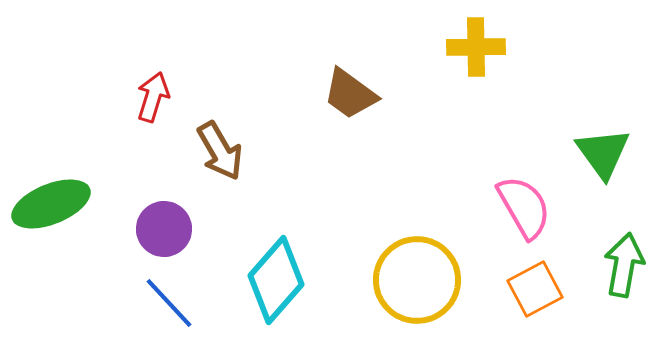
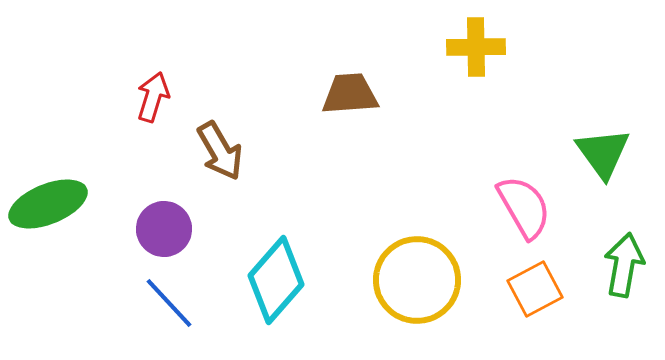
brown trapezoid: rotated 140 degrees clockwise
green ellipse: moved 3 px left
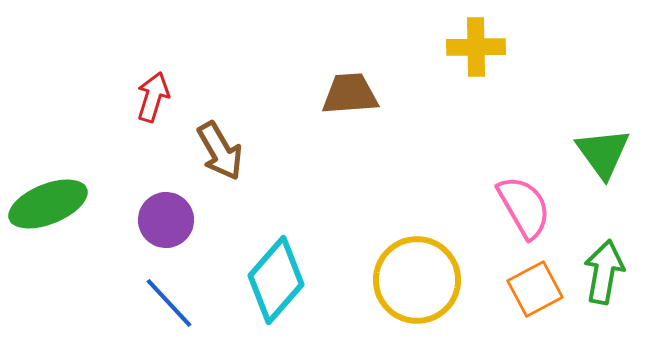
purple circle: moved 2 px right, 9 px up
green arrow: moved 20 px left, 7 px down
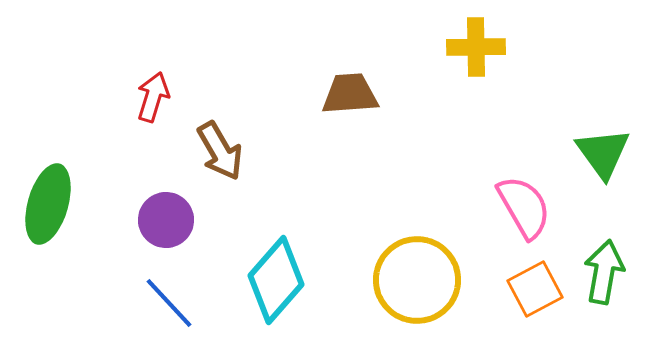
green ellipse: rotated 52 degrees counterclockwise
